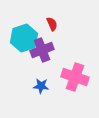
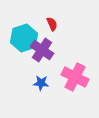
purple cross: rotated 35 degrees counterclockwise
pink cross: rotated 8 degrees clockwise
blue star: moved 3 px up
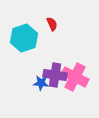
purple cross: moved 13 px right, 25 px down; rotated 25 degrees counterclockwise
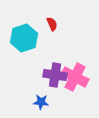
blue star: moved 19 px down
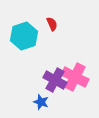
cyan hexagon: moved 2 px up
purple cross: moved 5 px down; rotated 20 degrees clockwise
blue star: rotated 14 degrees clockwise
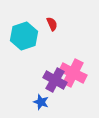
pink cross: moved 2 px left, 4 px up
